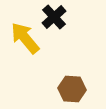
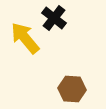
black cross: moved 1 px down; rotated 10 degrees counterclockwise
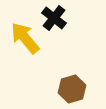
brown hexagon: rotated 20 degrees counterclockwise
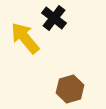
brown hexagon: moved 2 px left
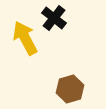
yellow arrow: rotated 12 degrees clockwise
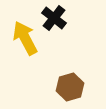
brown hexagon: moved 2 px up
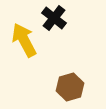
yellow arrow: moved 1 px left, 2 px down
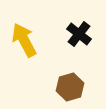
black cross: moved 25 px right, 16 px down
